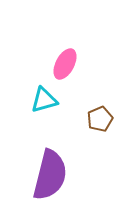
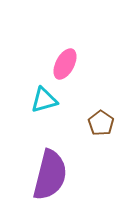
brown pentagon: moved 1 px right, 4 px down; rotated 15 degrees counterclockwise
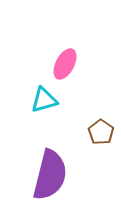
brown pentagon: moved 9 px down
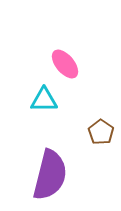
pink ellipse: rotated 68 degrees counterclockwise
cyan triangle: rotated 16 degrees clockwise
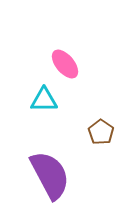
purple semicircle: rotated 42 degrees counterclockwise
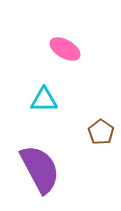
pink ellipse: moved 15 px up; rotated 20 degrees counterclockwise
purple semicircle: moved 10 px left, 6 px up
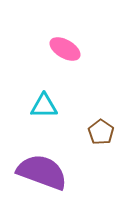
cyan triangle: moved 6 px down
purple semicircle: moved 2 px right, 3 px down; rotated 42 degrees counterclockwise
